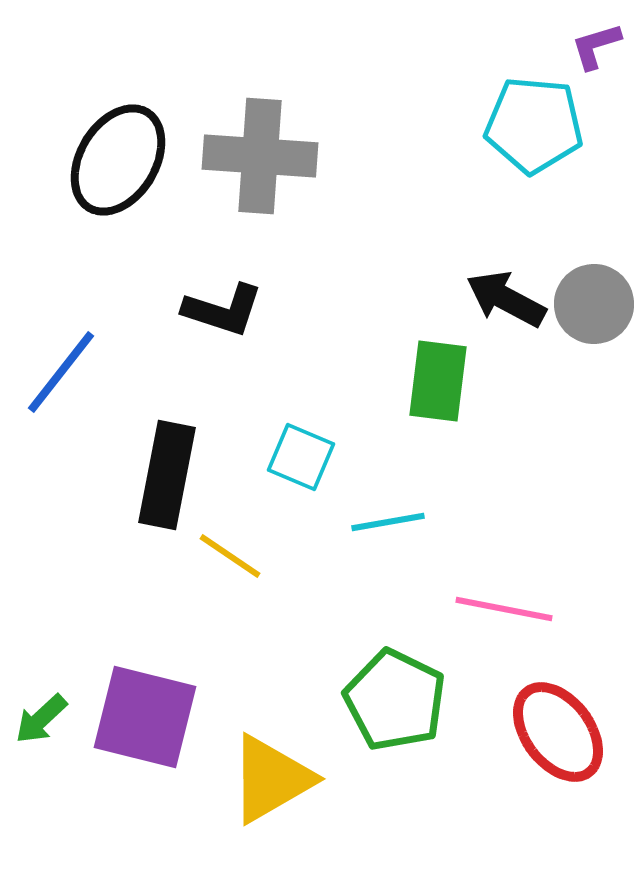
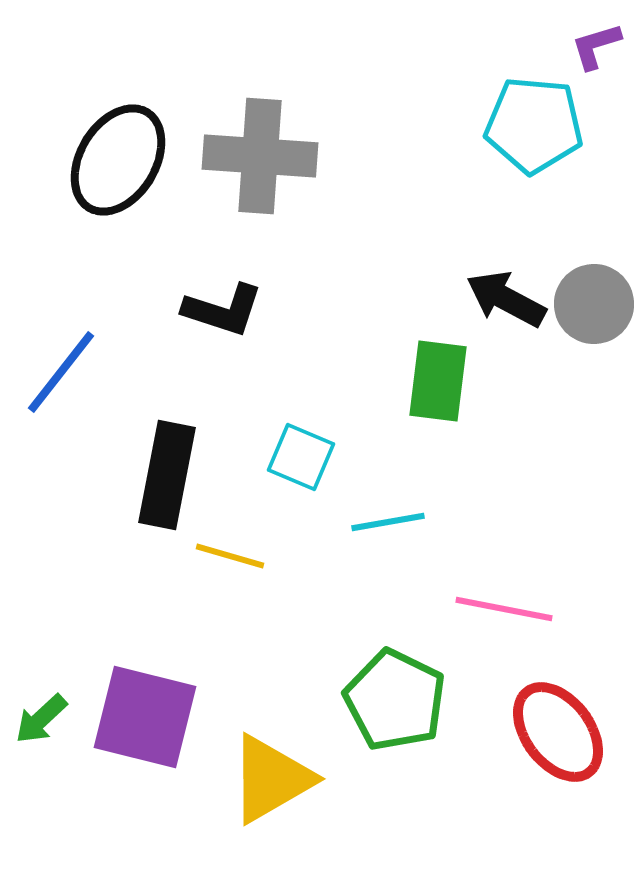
yellow line: rotated 18 degrees counterclockwise
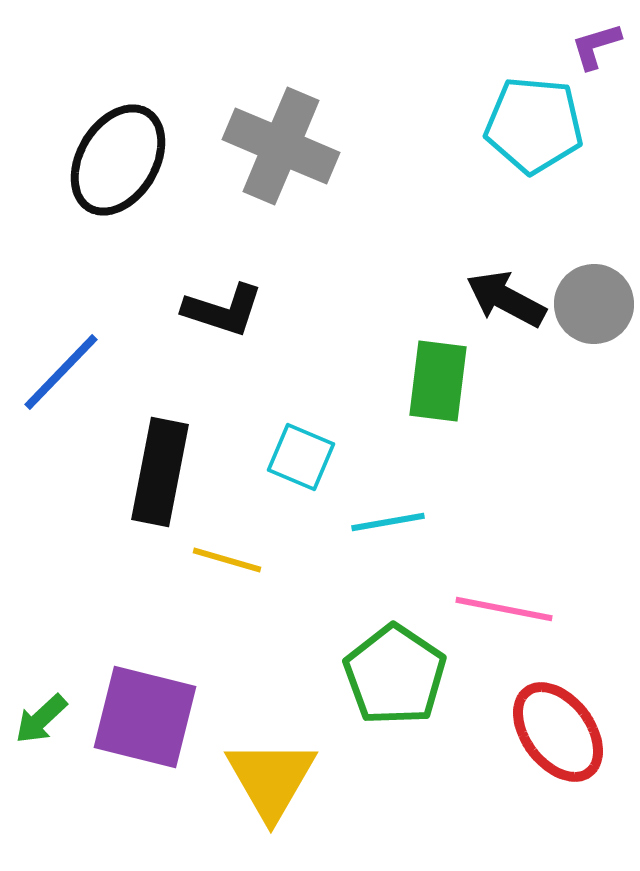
gray cross: moved 21 px right, 10 px up; rotated 19 degrees clockwise
blue line: rotated 6 degrees clockwise
black rectangle: moved 7 px left, 3 px up
yellow line: moved 3 px left, 4 px down
green pentagon: moved 25 px up; rotated 8 degrees clockwise
yellow triangle: rotated 30 degrees counterclockwise
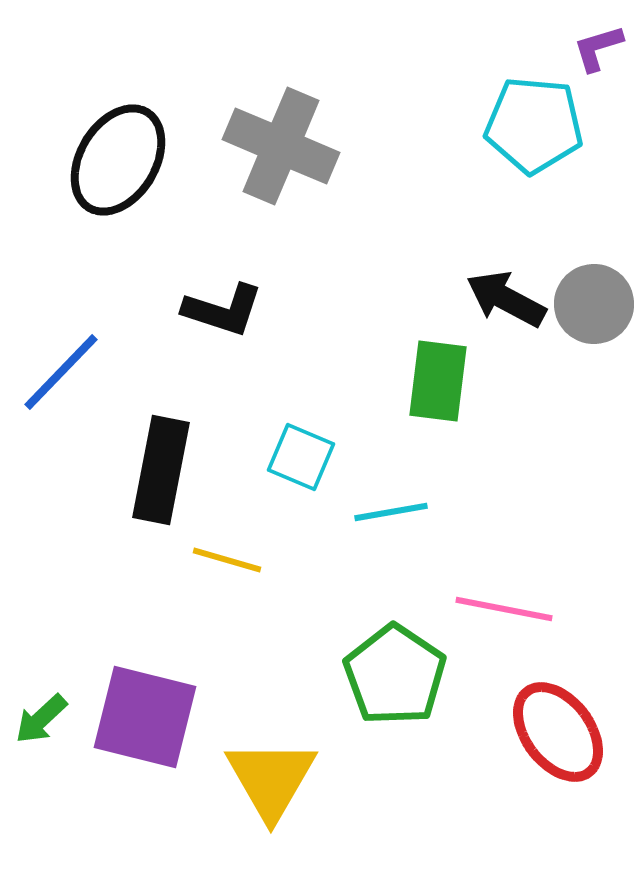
purple L-shape: moved 2 px right, 2 px down
black rectangle: moved 1 px right, 2 px up
cyan line: moved 3 px right, 10 px up
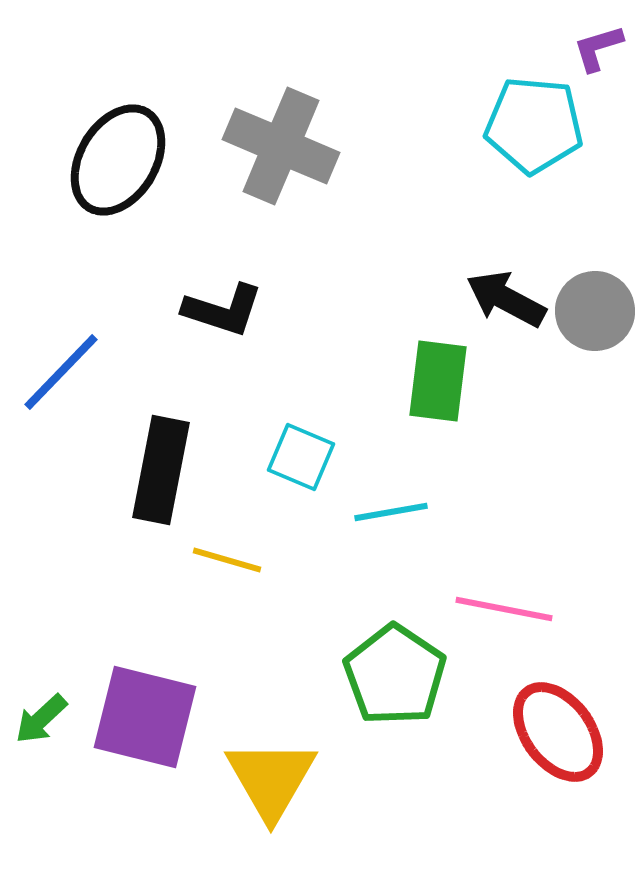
gray circle: moved 1 px right, 7 px down
